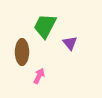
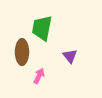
green trapezoid: moved 3 px left, 2 px down; rotated 16 degrees counterclockwise
purple triangle: moved 13 px down
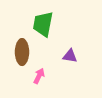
green trapezoid: moved 1 px right, 4 px up
purple triangle: rotated 42 degrees counterclockwise
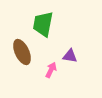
brown ellipse: rotated 25 degrees counterclockwise
pink arrow: moved 12 px right, 6 px up
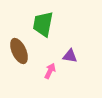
brown ellipse: moved 3 px left, 1 px up
pink arrow: moved 1 px left, 1 px down
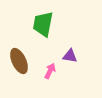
brown ellipse: moved 10 px down
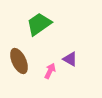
green trapezoid: moved 4 px left; rotated 44 degrees clockwise
purple triangle: moved 3 px down; rotated 21 degrees clockwise
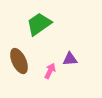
purple triangle: rotated 35 degrees counterclockwise
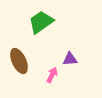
green trapezoid: moved 2 px right, 2 px up
pink arrow: moved 2 px right, 4 px down
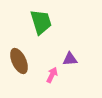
green trapezoid: rotated 108 degrees clockwise
